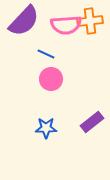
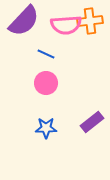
pink circle: moved 5 px left, 4 px down
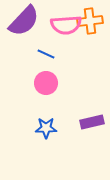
purple rectangle: rotated 25 degrees clockwise
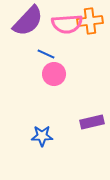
purple semicircle: moved 4 px right
pink semicircle: moved 1 px right, 1 px up
pink circle: moved 8 px right, 9 px up
blue star: moved 4 px left, 8 px down
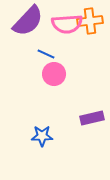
purple rectangle: moved 4 px up
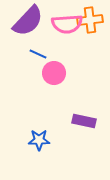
orange cross: moved 1 px up
blue line: moved 8 px left
pink circle: moved 1 px up
purple rectangle: moved 8 px left, 3 px down; rotated 25 degrees clockwise
blue star: moved 3 px left, 4 px down
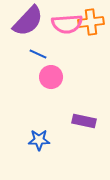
orange cross: moved 1 px right, 2 px down
pink circle: moved 3 px left, 4 px down
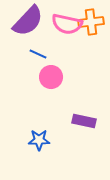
pink semicircle: rotated 16 degrees clockwise
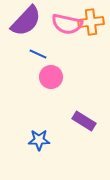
purple semicircle: moved 2 px left
purple rectangle: rotated 20 degrees clockwise
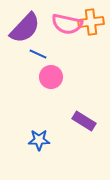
purple semicircle: moved 1 px left, 7 px down
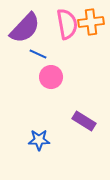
pink semicircle: rotated 112 degrees counterclockwise
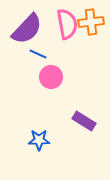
purple semicircle: moved 2 px right, 1 px down
